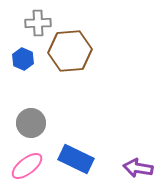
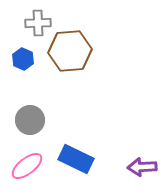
gray circle: moved 1 px left, 3 px up
purple arrow: moved 4 px right, 1 px up; rotated 12 degrees counterclockwise
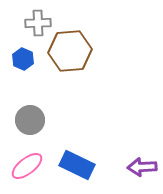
blue rectangle: moved 1 px right, 6 px down
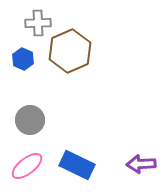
brown hexagon: rotated 18 degrees counterclockwise
purple arrow: moved 1 px left, 3 px up
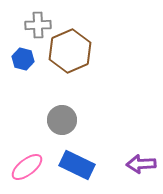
gray cross: moved 2 px down
blue hexagon: rotated 10 degrees counterclockwise
gray circle: moved 32 px right
pink ellipse: moved 1 px down
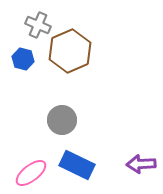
gray cross: rotated 25 degrees clockwise
pink ellipse: moved 4 px right, 6 px down
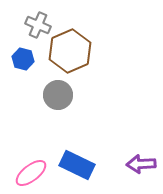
gray circle: moved 4 px left, 25 px up
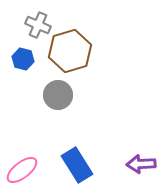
brown hexagon: rotated 6 degrees clockwise
blue rectangle: rotated 32 degrees clockwise
pink ellipse: moved 9 px left, 3 px up
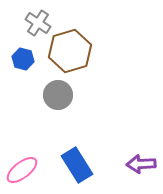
gray cross: moved 2 px up; rotated 10 degrees clockwise
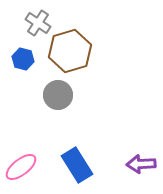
pink ellipse: moved 1 px left, 3 px up
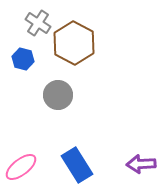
brown hexagon: moved 4 px right, 8 px up; rotated 15 degrees counterclockwise
